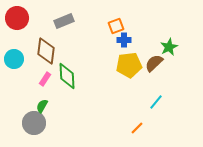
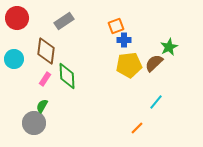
gray rectangle: rotated 12 degrees counterclockwise
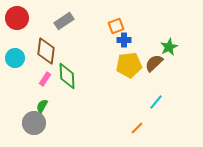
cyan circle: moved 1 px right, 1 px up
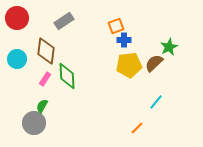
cyan circle: moved 2 px right, 1 px down
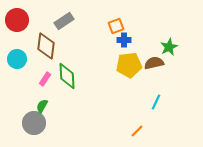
red circle: moved 2 px down
brown diamond: moved 5 px up
brown semicircle: rotated 30 degrees clockwise
cyan line: rotated 14 degrees counterclockwise
orange line: moved 3 px down
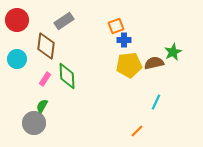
green star: moved 4 px right, 5 px down
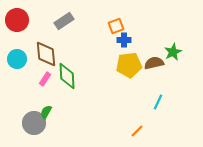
brown diamond: moved 8 px down; rotated 12 degrees counterclockwise
cyan line: moved 2 px right
green semicircle: moved 4 px right, 6 px down
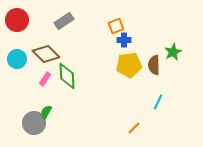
brown diamond: rotated 40 degrees counterclockwise
brown semicircle: moved 2 px down; rotated 78 degrees counterclockwise
orange line: moved 3 px left, 3 px up
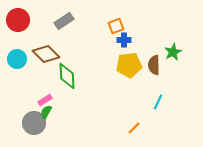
red circle: moved 1 px right
pink rectangle: moved 21 px down; rotated 24 degrees clockwise
